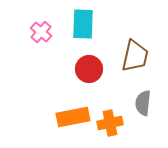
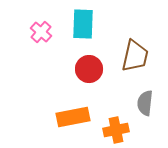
gray semicircle: moved 2 px right
orange cross: moved 6 px right, 7 px down
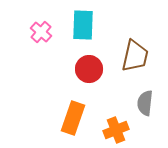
cyan rectangle: moved 1 px down
orange rectangle: moved 1 px down; rotated 60 degrees counterclockwise
orange cross: rotated 10 degrees counterclockwise
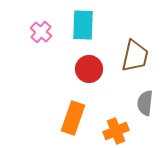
orange cross: moved 1 px down
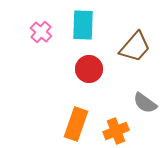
brown trapezoid: moved 9 px up; rotated 28 degrees clockwise
gray semicircle: rotated 60 degrees counterclockwise
orange rectangle: moved 3 px right, 6 px down
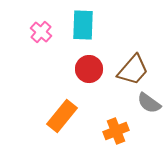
brown trapezoid: moved 2 px left, 23 px down
gray semicircle: moved 4 px right
orange rectangle: moved 14 px left, 8 px up; rotated 20 degrees clockwise
